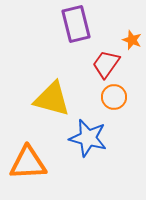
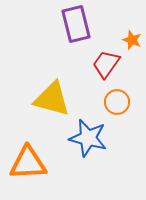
orange circle: moved 3 px right, 5 px down
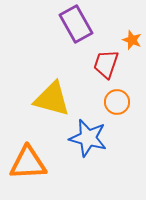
purple rectangle: rotated 15 degrees counterclockwise
red trapezoid: rotated 16 degrees counterclockwise
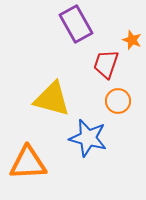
orange circle: moved 1 px right, 1 px up
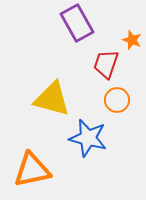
purple rectangle: moved 1 px right, 1 px up
orange circle: moved 1 px left, 1 px up
orange triangle: moved 4 px right, 7 px down; rotated 9 degrees counterclockwise
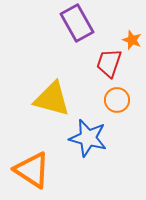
red trapezoid: moved 3 px right, 1 px up
orange triangle: rotated 45 degrees clockwise
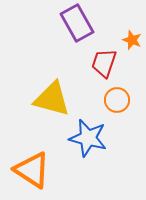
red trapezoid: moved 5 px left
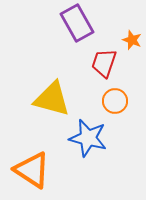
orange circle: moved 2 px left, 1 px down
